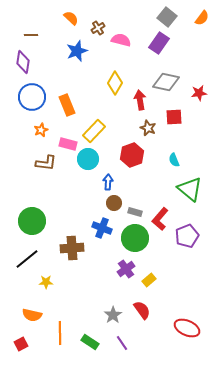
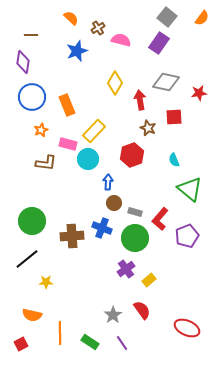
brown cross at (72, 248): moved 12 px up
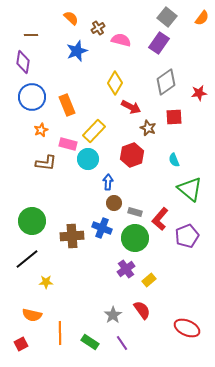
gray diamond at (166, 82): rotated 48 degrees counterclockwise
red arrow at (140, 100): moved 9 px left, 7 px down; rotated 126 degrees clockwise
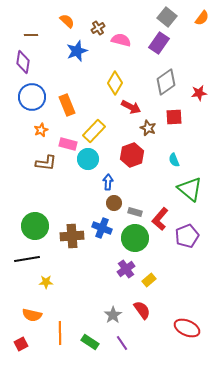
orange semicircle at (71, 18): moved 4 px left, 3 px down
green circle at (32, 221): moved 3 px right, 5 px down
black line at (27, 259): rotated 30 degrees clockwise
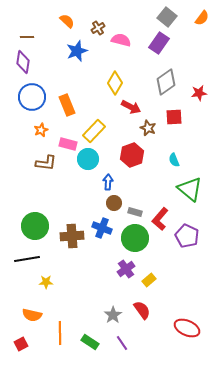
brown line at (31, 35): moved 4 px left, 2 px down
purple pentagon at (187, 236): rotated 25 degrees counterclockwise
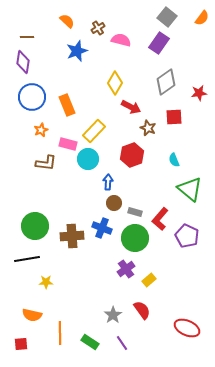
red square at (21, 344): rotated 24 degrees clockwise
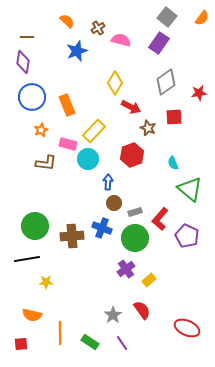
cyan semicircle at (174, 160): moved 1 px left, 3 px down
gray rectangle at (135, 212): rotated 32 degrees counterclockwise
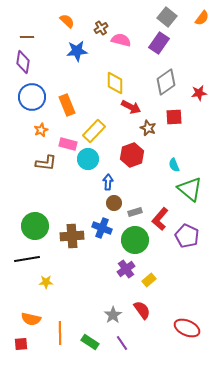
brown cross at (98, 28): moved 3 px right
blue star at (77, 51): rotated 15 degrees clockwise
yellow diamond at (115, 83): rotated 30 degrees counterclockwise
cyan semicircle at (173, 163): moved 1 px right, 2 px down
green circle at (135, 238): moved 2 px down
orange semicircle at (32, 315): moved 1 px left, 4 px down
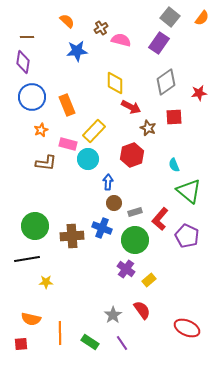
gray square at (167, 17): moved 3 px right
green triangle at (190, 189): moved 1 px left, 2 px down
purple cross at (126, 269): rotated 18 degrees counterclockwise
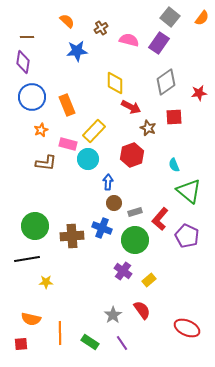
pink semicircle at (121, 40): moved 8 px right
purple cross at (126, 269): moved 3 px left, 2 px down
